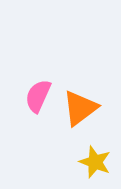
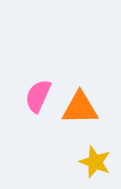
orange triangle: rotated 36 degrees clockwise
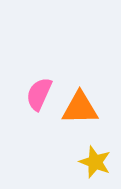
pink semicircle: moved 1 px right, 2 px up
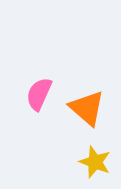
orange triangle: moved 7 px right; rotated 42 degrees clockwise
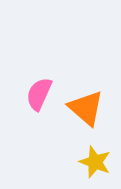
orange triangle: moved 1 px left
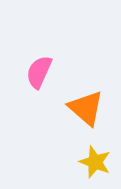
pink semicircle: moved 22 px up
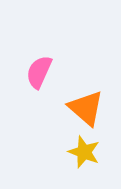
yellow star: moved 11 px left, 10 px up
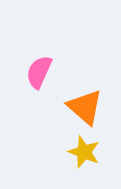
orange triangle: moved 1 px left, 1 px up
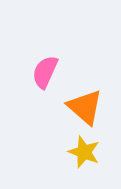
pink semicircle: moved 6 px right
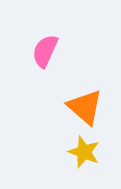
pink semicircle: moved 21 px up
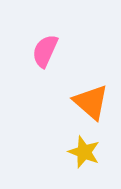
orange triangle: moved 6 px right, 5 px up
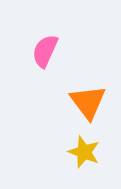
orange triangle: moved 3 px left; rotated 12 degrees clockwise
